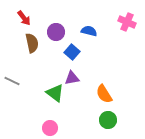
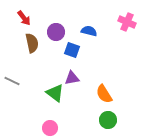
blue square: moved 2 px up; rotated 21 degrees counterclockwise
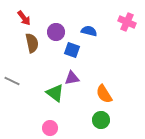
green circle: moved 7 px left
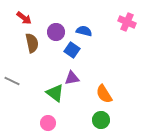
red arrow: rotated 14 degrees counterclockwise
blue semicircle: moved 5 px left
blue square: rotated 14 degrees clockwise
pink circle: moved 2 px left, 5 px up
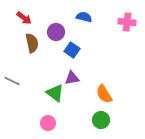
pink cross: rotated 18 degrees counterclockwise
blue semicircle: moved 14 px up
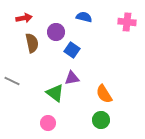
red arrow: rotated 49 degrees counterclockwise
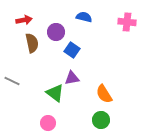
red arrow: moved 2 px down
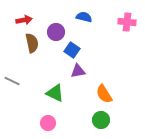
purple triangle: moved 6 px right, 7 px up
green triangle: rotated 12 degrees counterclockwise
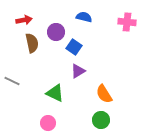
blue square: moved 2 px right, 3 px up
purple triangle: rotated 21 degrees counterclockwise
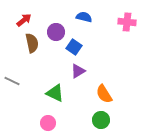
red arrow: rotated 28 degrees counterclockwise
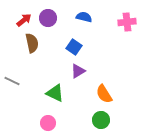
pink cross: rotated 12 degrees counterclockwise
purple circle: moved 8 px left, 14 px up
